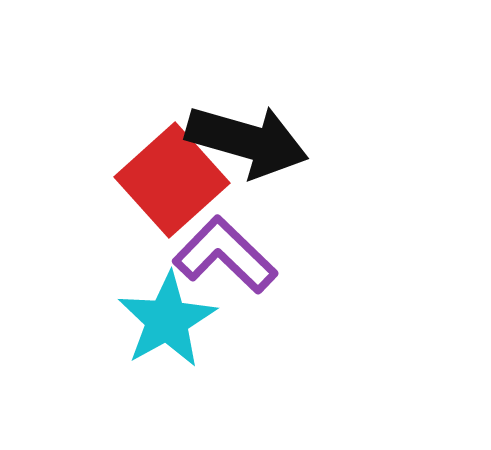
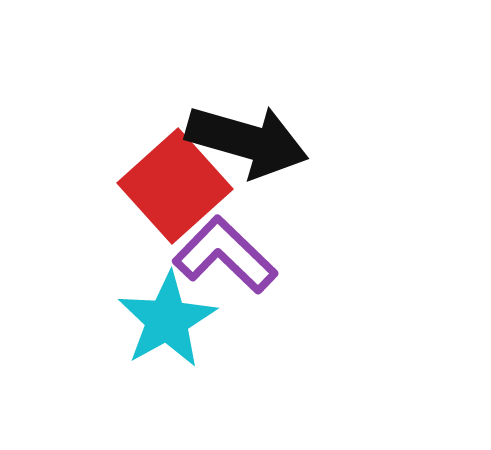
red square: moved 3 px right, 6 px down
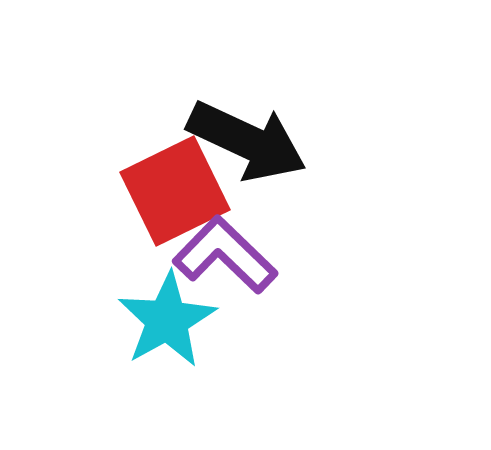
black arrow: rotated 9 degrees clockwise
red square: moved 5 px down; rotated 16 degrees clockwise
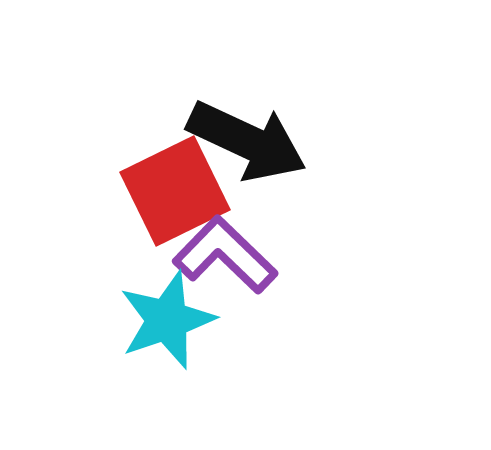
cyan star: rotated 10 degrees clockwise
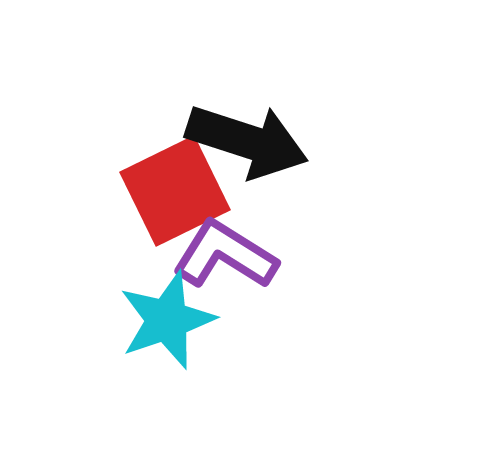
black arrow: rotated 7 degrees counterclockwise
purple L-shape: rotated 12 degrees counterclockwise
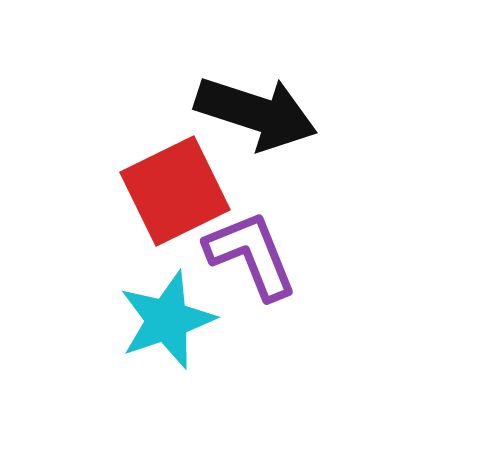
black arrow: moved 9 px right, 28 px up
purple L-shape: moved 26 px right; rotated 36 degrees clockwise
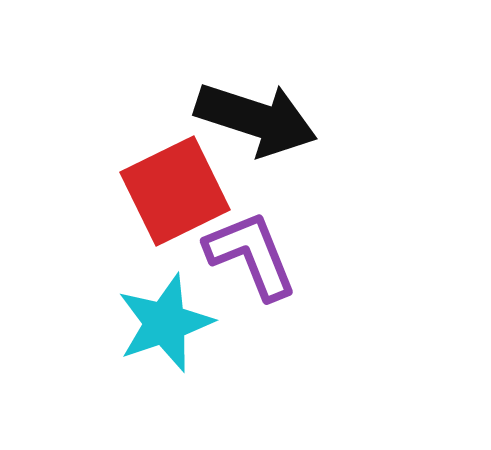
black arrow: moved 6 px down
cyan star: moved 2 px left, 3 px down
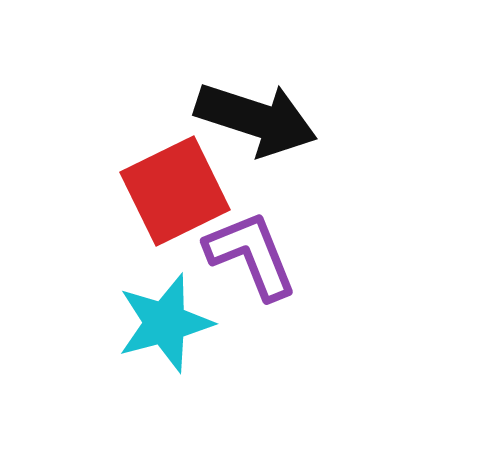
cyan star: rotated 4 degrees clockwise
